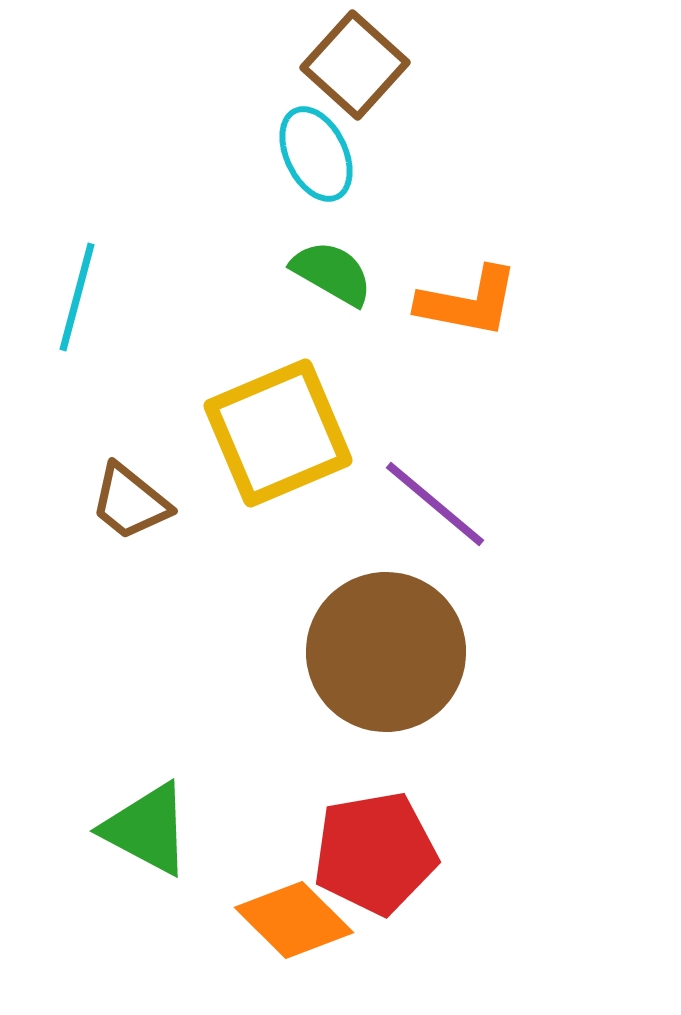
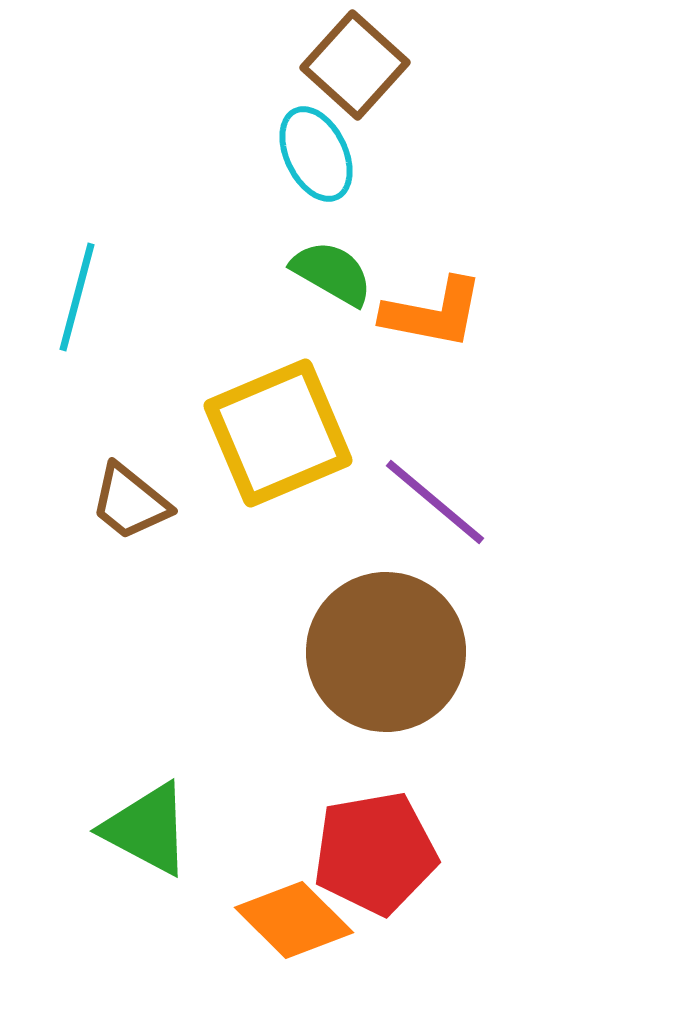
orange L-shape: moved 35 px left, 11 px down
purple line: moved 2 px up
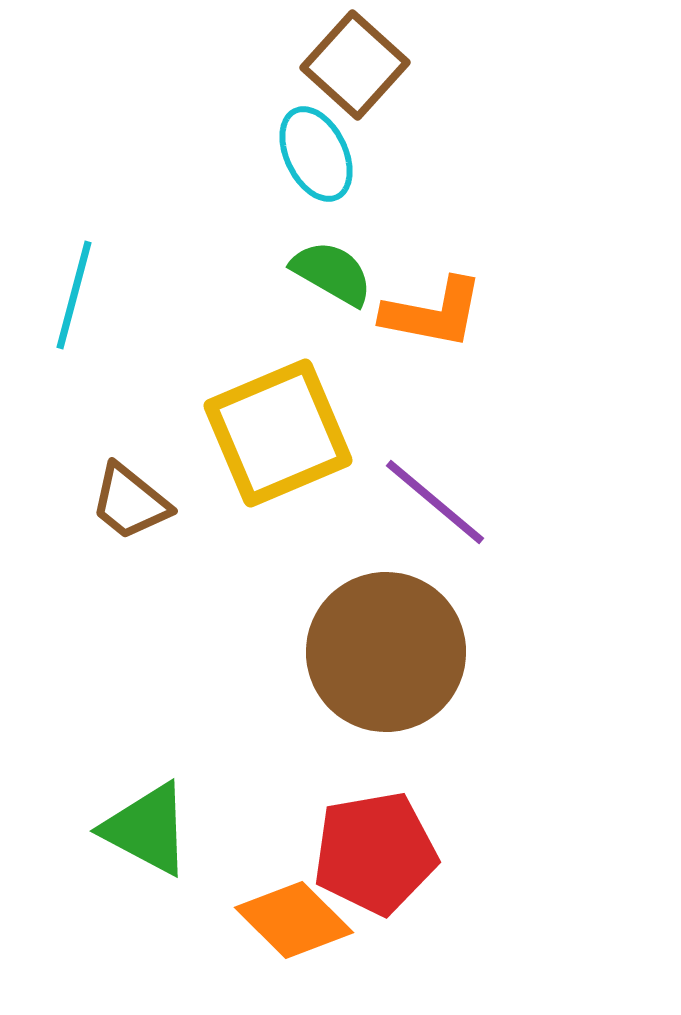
cyan line: moved 3 px left, 2 px up
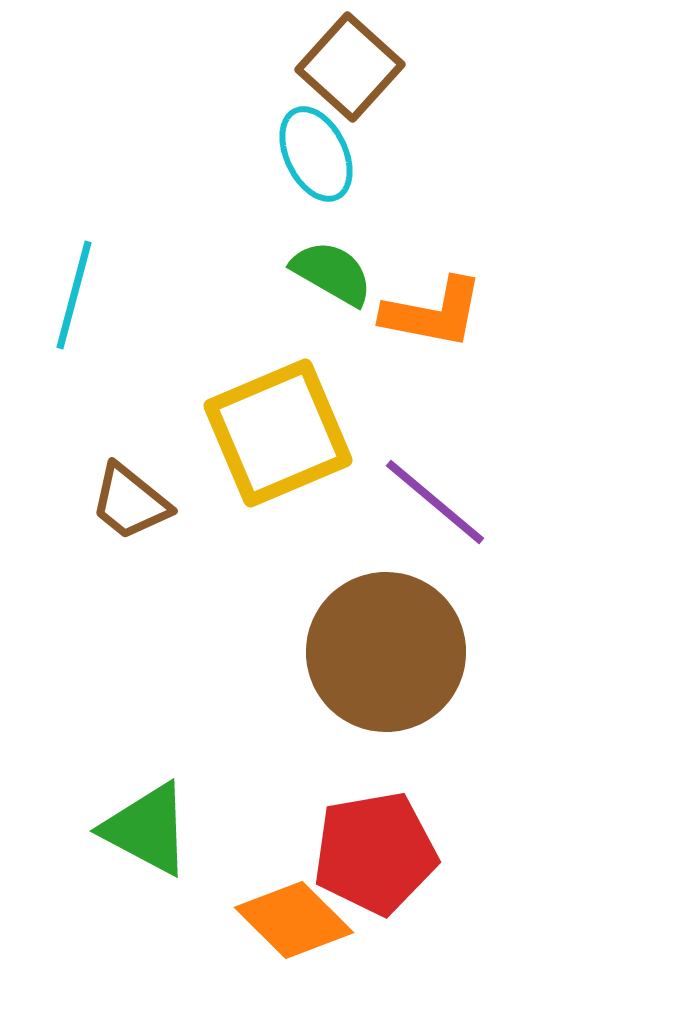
brown square: moved 5 px left, 2 px down
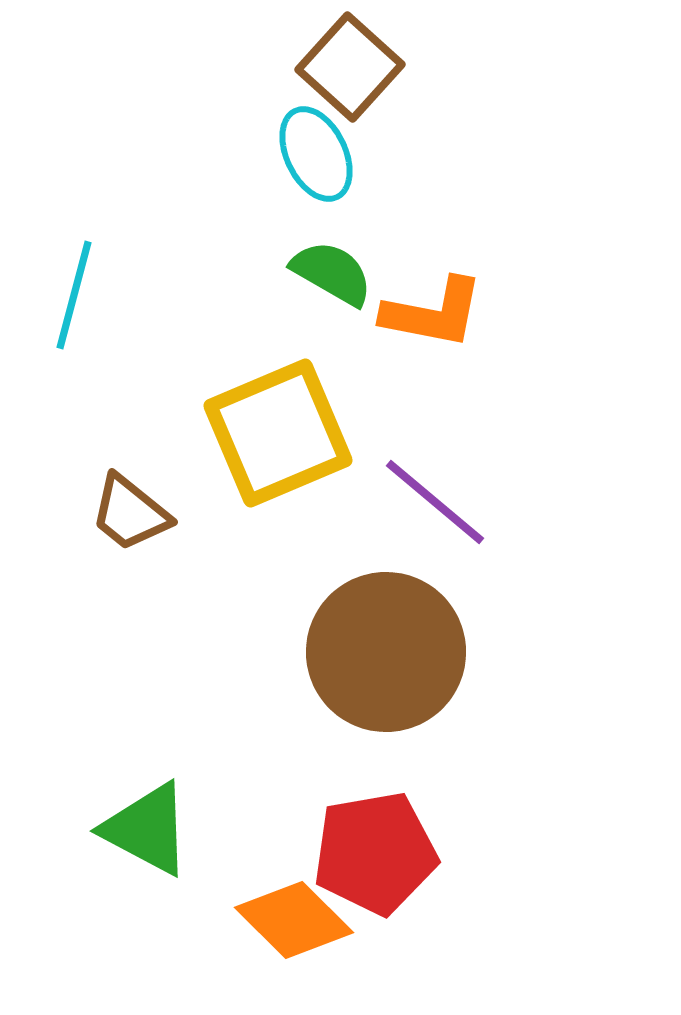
brown trapezoid: moved 11 px down
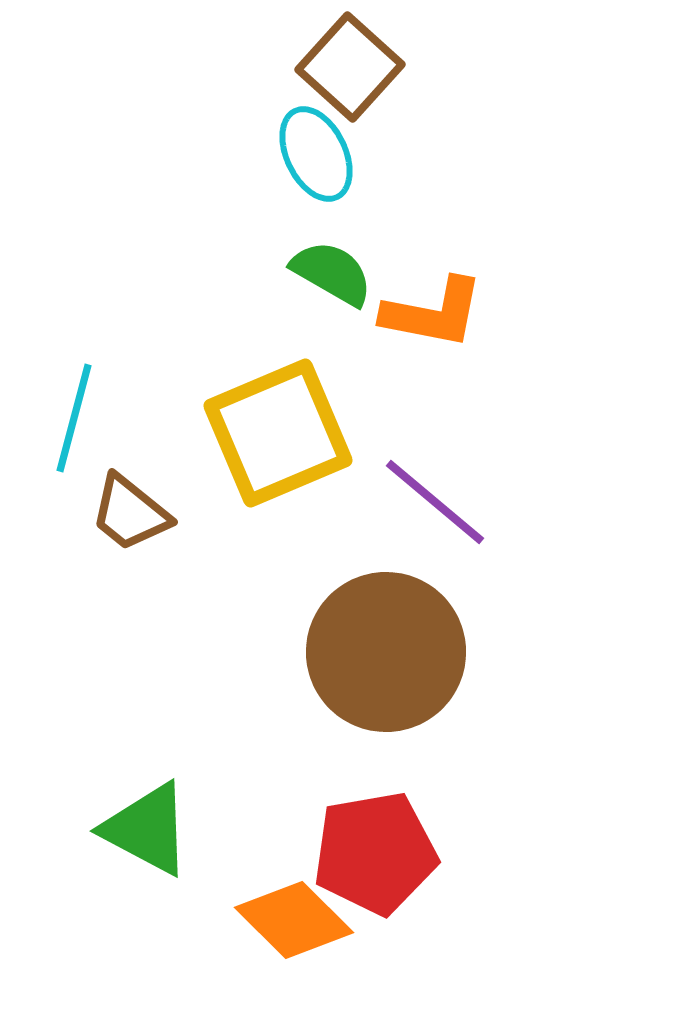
cyan line: moved 123 px down
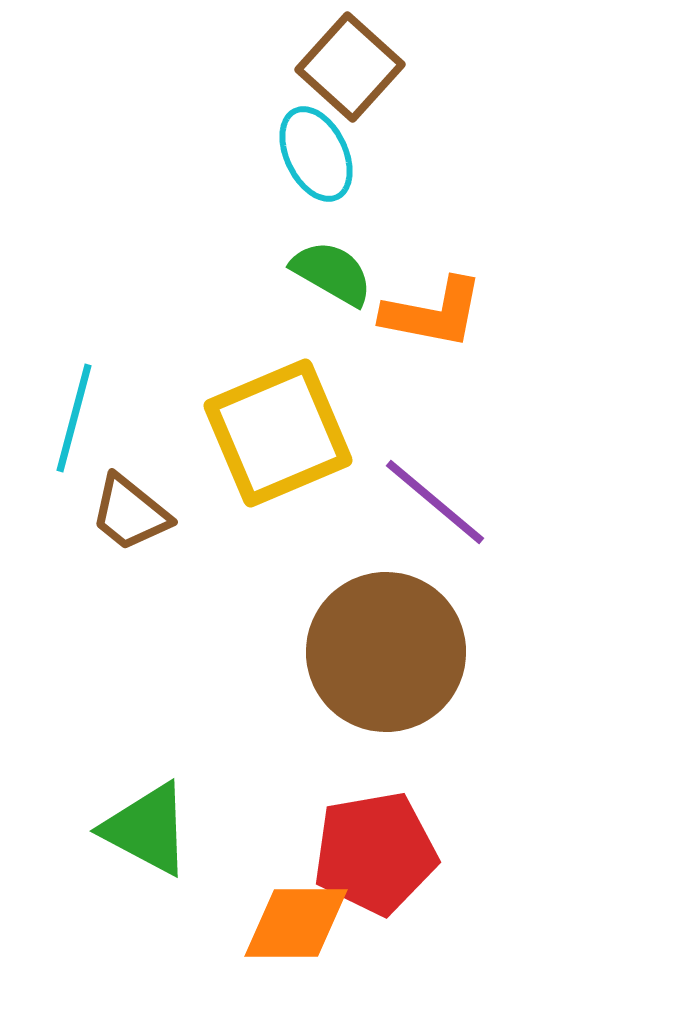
orange diamond: moved 2 px right, 3 px down; rotated 45 degrees counterclockwise
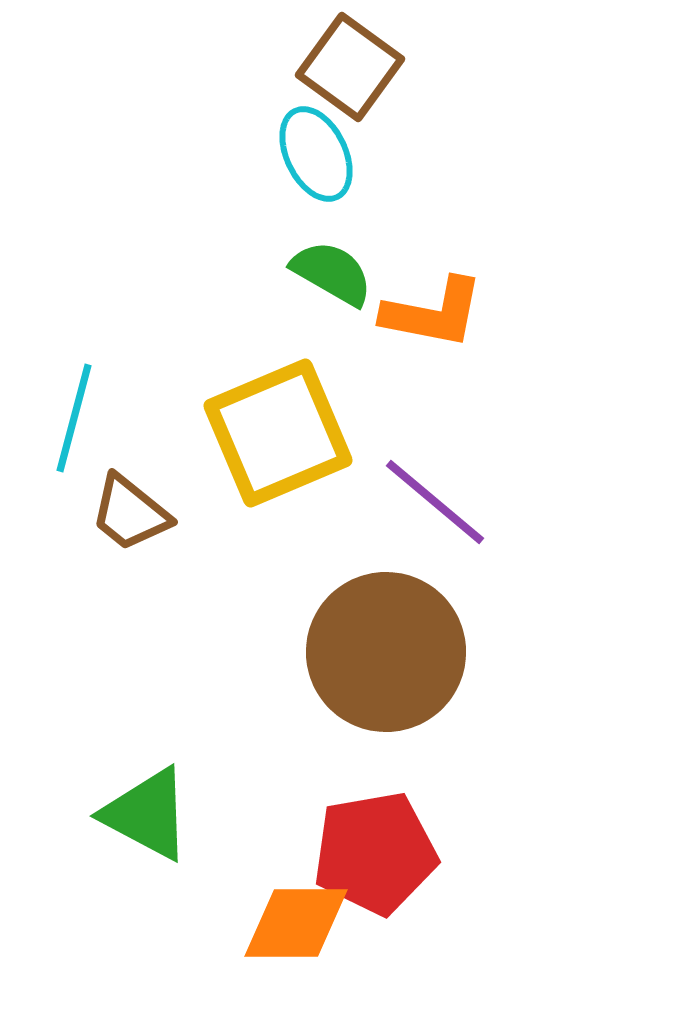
brown square: rotated 6 degrees counterclockwise
green triangle: moved 15 px up
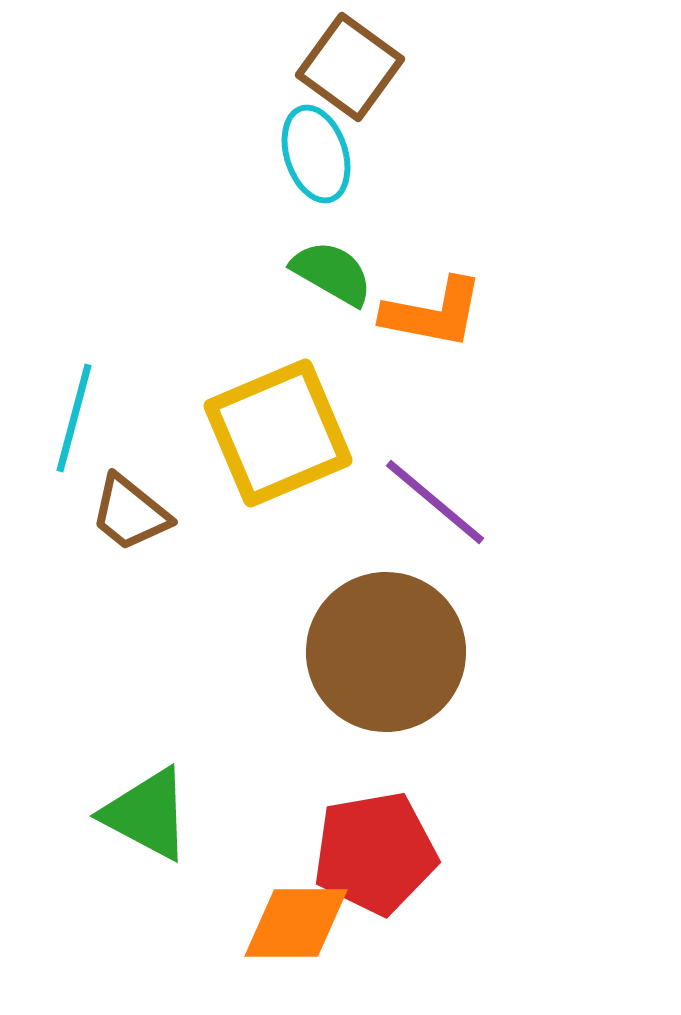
cyan ellipse: rotated 8 degrees clockwise
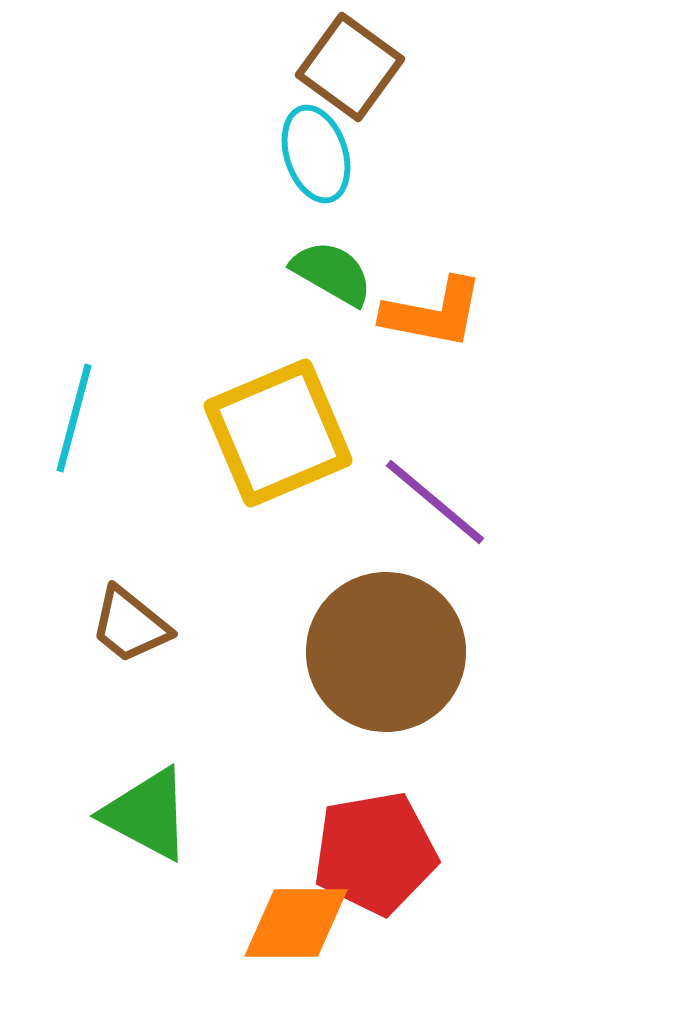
brown trapezoid: moved 112 px down
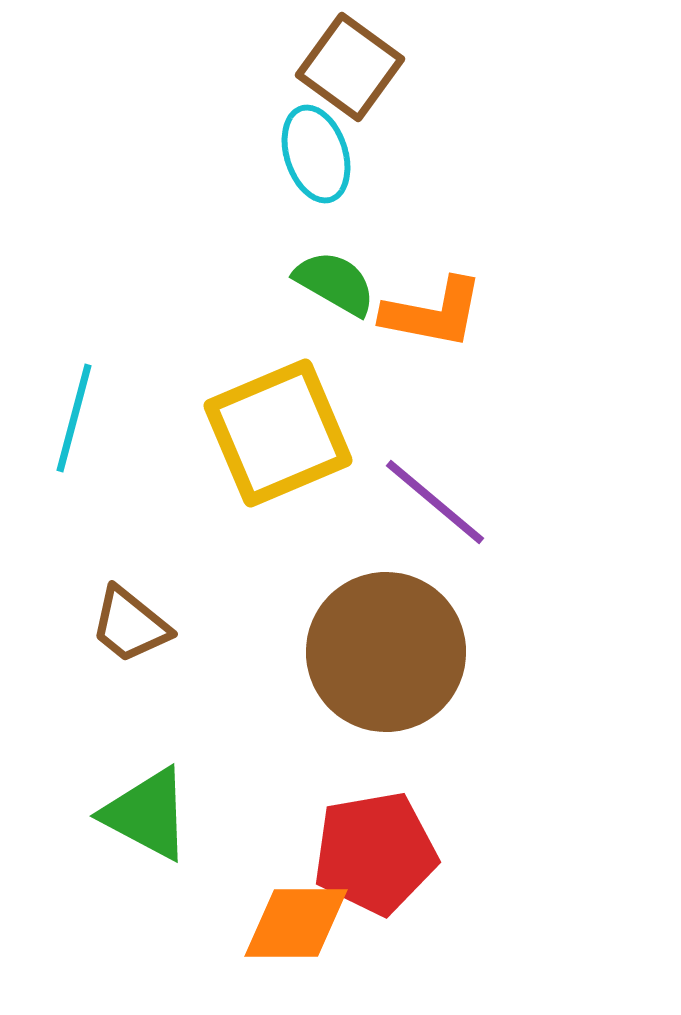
green semicircle: moved 3 px right, 10 px down
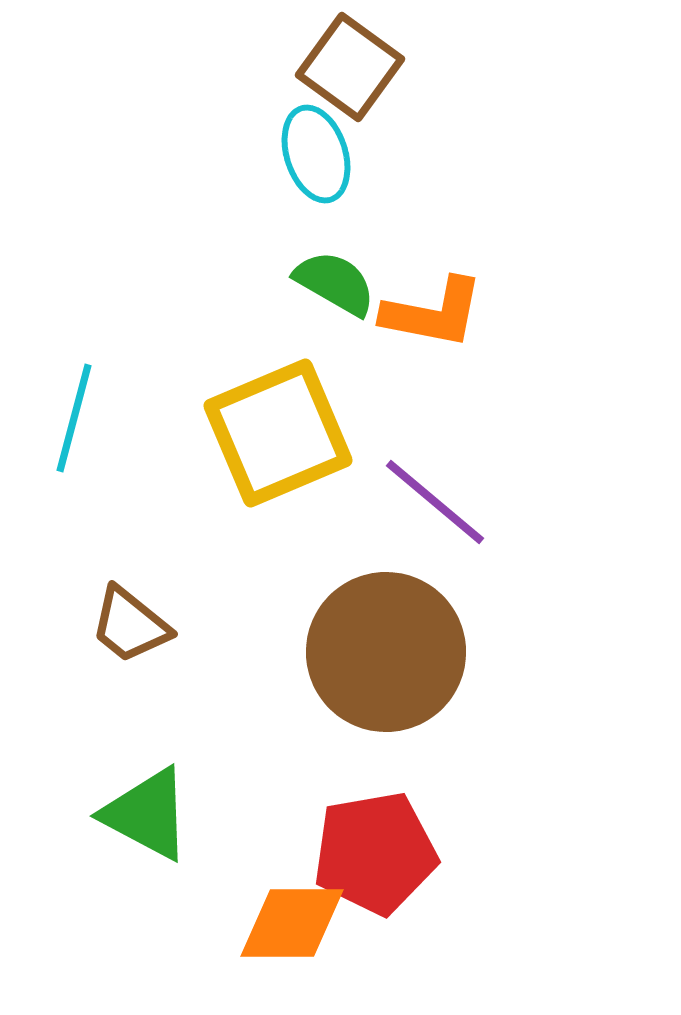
orange diamond: moved 4 px left
